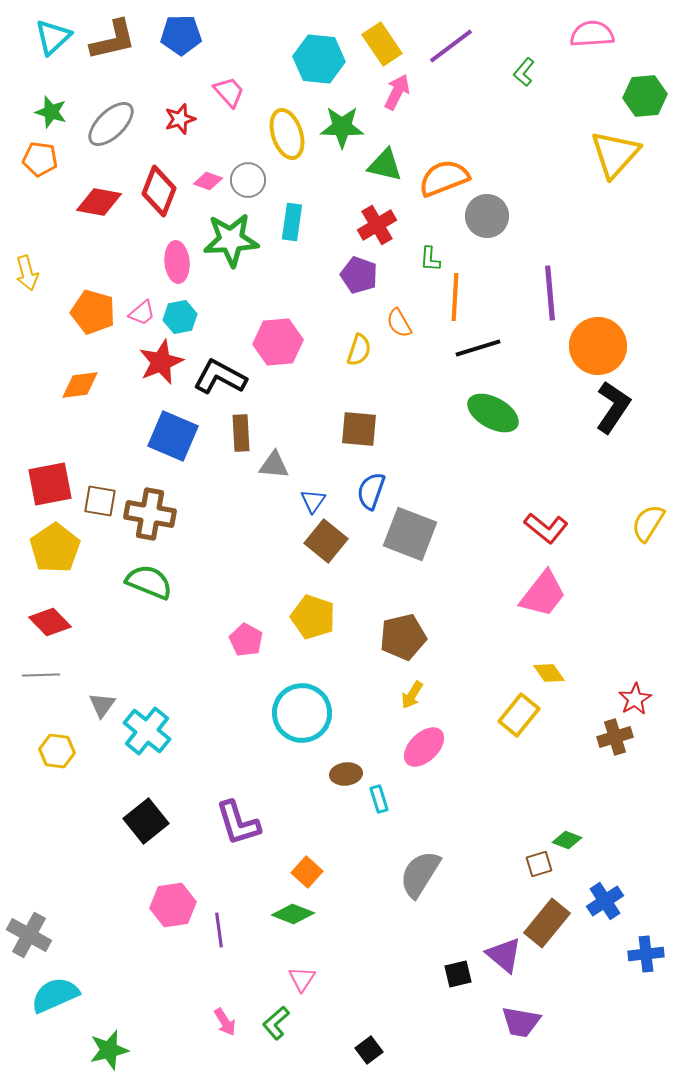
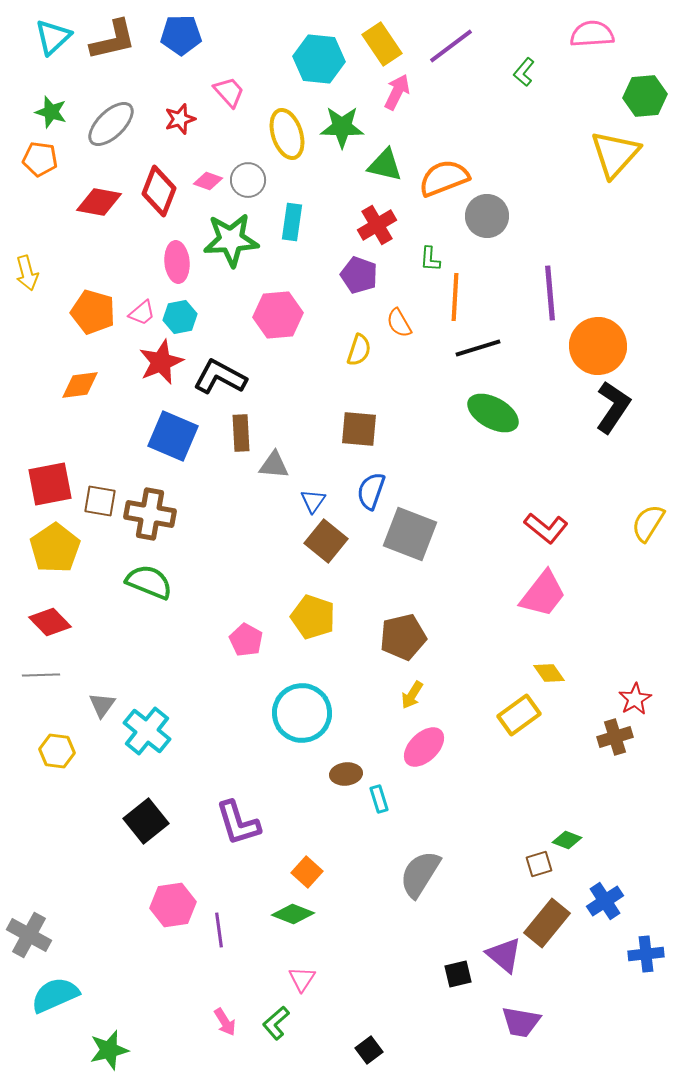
pink hexagon at (278, 342): moved 27 px up
yellow rectangle at (519, 715): rotated 15 degrees clockwise
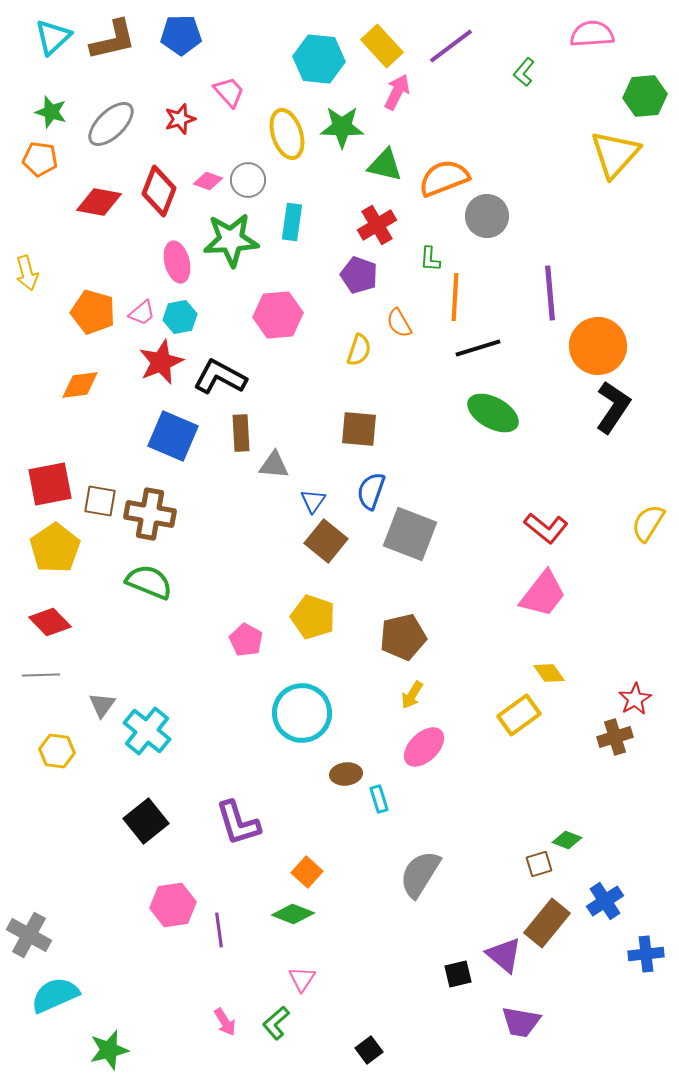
yellow rectangle at (382, 44): moved 2 px down; rotated 9 degrees counterclockwise
pink ellipse at (177, 262): rotated 9 degrees counterclockwise
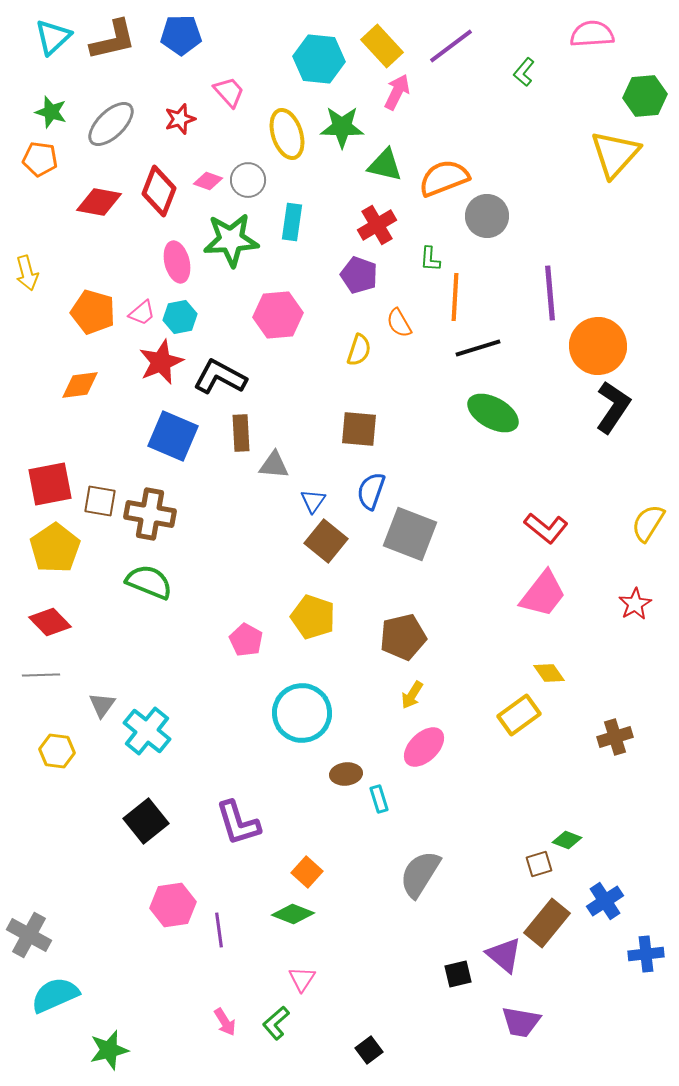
red star at (635, 699): moved 95 px up
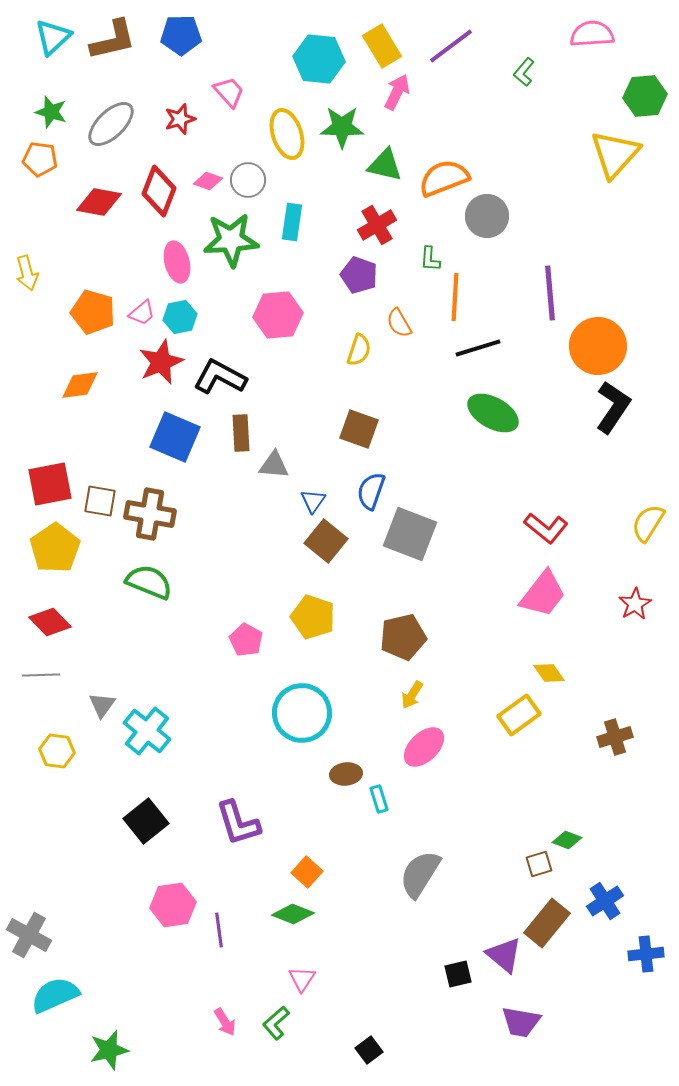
yellow rectangle at (382, 46): rotated 12 degrees clockwise
brown square at (359, 429): rotated 15 degrees clockwise
blue square at (173, 436): moved 2 px right, 1 px down
